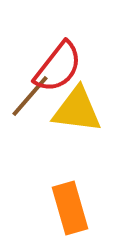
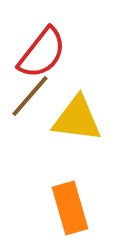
red semicircle: moved 16 px left, 14 px up
yellow triangle: moved 9 px down
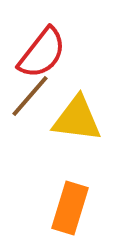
orange rectangle: rotated 33 degrees clockwise
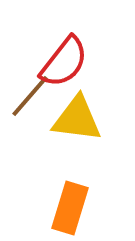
red semicircle: moved 22 px right, 9 px down
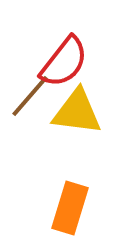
yellow triangle: moved 7 px up
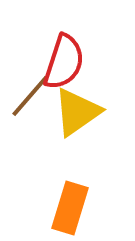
red semicircle: rotated 20 degrees counterclockwise
yellow triangle: rotated 42 degrees counterclockwise
